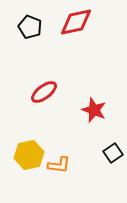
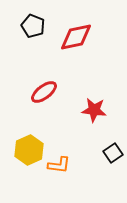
red diamond: moved 15 px down
black pentagon: moved 3 px right, 1 px up
red star: rotated 15 degrees counterclockwise
yellow hexagon: moved 5 px up; rotated 12 degrees counterclockwise
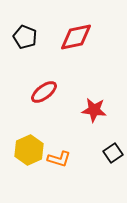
black pentagon: moved 8 px left, 11 px down
orange L-shape: moved 6 px up; rotated 10 degrees clockwise
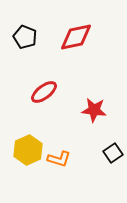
yellow hexagon: moved 1 px left
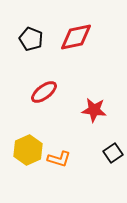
black pentagon: moved 6 px right, 2 px down
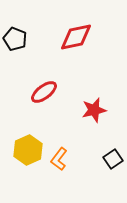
black pentagon: moved 16 px left
red star: rotated 20 degrees counterclockwise
black square: moved 6 px down
orange L-shape: rotated 110 degrees clockwise
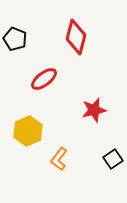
red diamond: rotated 64 degrees counterclockwise
red ellipse: moved 13 px up
yellow hexagon: moved 19 px up
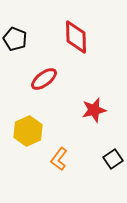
red diamond: rotated 16 degrees counterclockwise
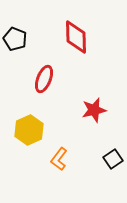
red ellipse: rotated 32 degrees counterclockwise
yellow hexagon: moved 1 px right, 1 px up
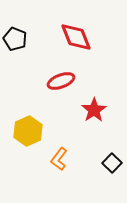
red diamond: rotated 20 degrees counterclockwise
red ellipse: moved 17 px right, 2 px down; rotated 48 degrees clockwise
red star: rotated 20 degrees counterclockwise
yellow hexagon: moved 1 px left, 1 px down
black square: moved 1 px left, 4 px down; rotated 12 degrees counterclockwise
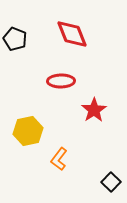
red diamond: moved 4 px left, 3 px up
red ellipse: rotated 20 degrees clockwise
yellow hexagon: rotated 12 degrees clockwise
black square: moved 1 px left, 19 px down
